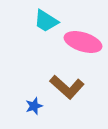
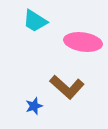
cyan trapezoid: moved 11 px left
pink ellipse: rotated 9 degrees counterclockwise
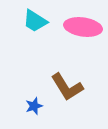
pink ellipse: moved 15 px up
brown L-shape: rotated 16 degrees clockwise
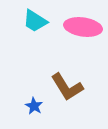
blue star: rotated 24 degrees counterclockwise
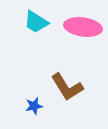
cyan trapezoid: moved 1 px right, 1 px down
blue star: rotated 30 degrees clockwise
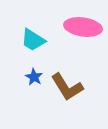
cyan trapezoid: moved 3 px left, 18 px down
blue star: moved 29 px up; rotated 30 degrees counterclockwise
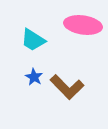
pink ellipse: moved 2 px up
brown L-shape: rotated 12 degrees counterclockwise
